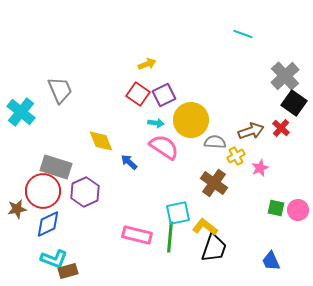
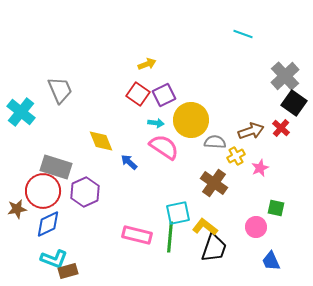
pink circle: moved 42 px left, 17 px down
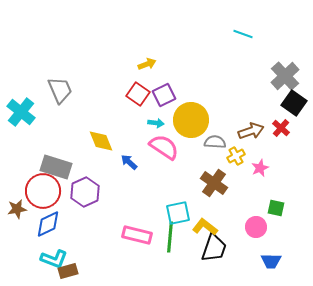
blue trapezoid: rotated 65 degrees counterclockwise
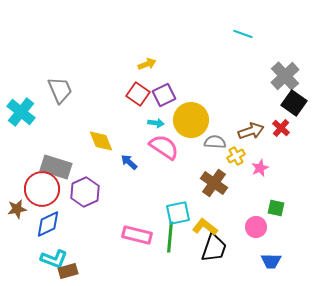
red circle: moved 1 px left, 2 px up
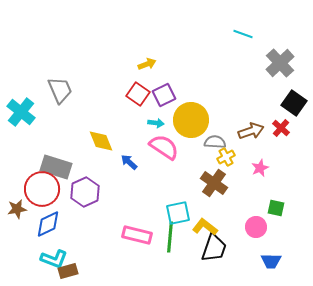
gray cross: moved 5 px left, 13 px up
yellow cross: moved 10 px left, 1 px down
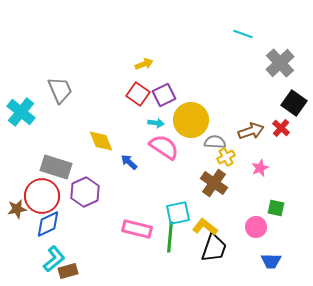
yellow arrow: moved 3 px left
red circle: moved 7 px down
pink rectangle: moved 6 px up
cyan L-shape: rotated 60 degrees counterclockwise
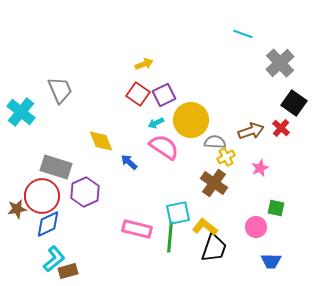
cyan arrow: rotated 147 degrees clockwise
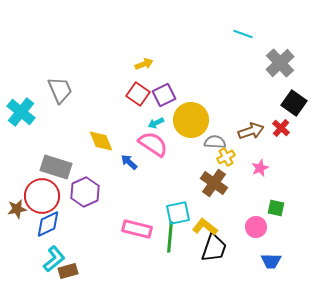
pink semicircle: moved 11 px left, 3 px up
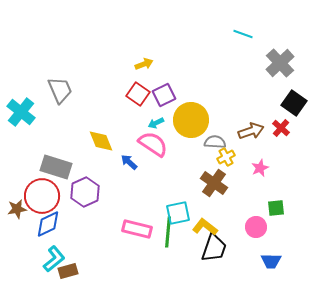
green square: rotated 18 degrees counterclockwise
green line: moved 2 px left, 5 px up
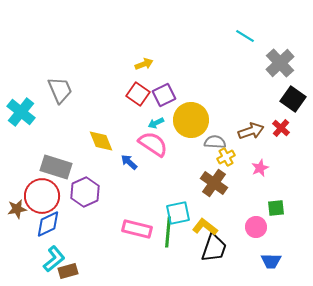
cyan line: moved 2 px right, 2 px down; rotated 12 degrees clockwise
black square: moved 1 px left, 4 px up
